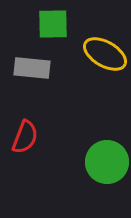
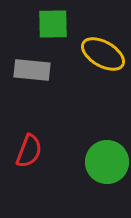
yellow ellipse: moved 2 px left
gray rectangle: moved 2 px down
red semicircle: moved 4 px right, 14 px down
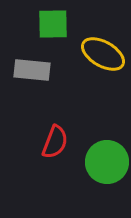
red semicircle: moved 26 px right, 9 px up
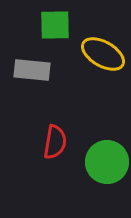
green square: moved 2 px right, 1 px down
red semicircle: rotated 12 degrees counterclockwise
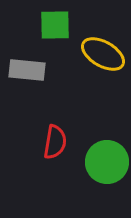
gray rectangle: moved 5 px left
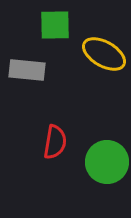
yellow ellipse: moved 1 px right
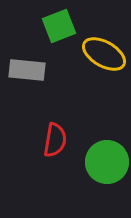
green square: moved 4 px right, 1 px down; rotated 20 degrees counterclockwise
red semicircle: moved 2 px up
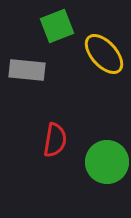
green square: moved 2 px left
yellow ellipse: rotated 18 degrees clockwise
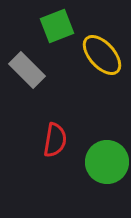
yellow ellipse: moved 2 px left, 1 px down
gray rectangle: rotated 39 degrees clockwise
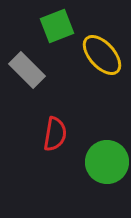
red semicircle: moved 6 px up
